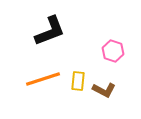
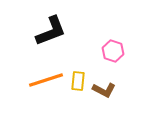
black L-shape: moved 1 px right
orange line: moved 3 px right, 1 px down
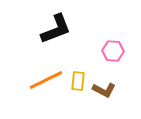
black L-shape: moved 5 px right, 2 px up
pink hexagon: rotated 15 degrees counterclockwise
orange line: rotated 8 degrees counterclockwise
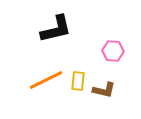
black L-shape: rotated 8 degrees clockwise
brown L-shape: rotated 15 degrees counterclockwise
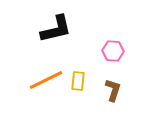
brown L-shape: moved 9 px right; rotated 85 degrees counterclockwise
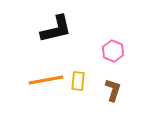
pink hexagon: rotated 20 degrees clockwise
orange line: rotated 16 degrees clockwise
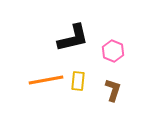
black L-shape: moved 17 px right, 9 px down
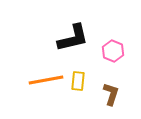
brown L-shape: moved 2 px left, 4 px down
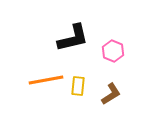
yellow rectangle: moved 5 px down
brown L-shape: rotated 40 degrees clockwise
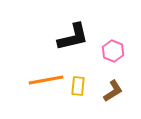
black L-shape: moved 1 px up
brown L-shape: moved 2 px right, 3 px up
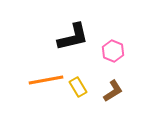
yellow rectangle: moved 1 px down; rotated 36 degrees counterclockwise
